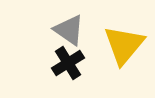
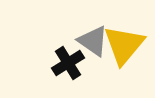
gray triangle: moved 24 px right, 11 px down
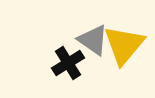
gray triangle: moved 1 px up
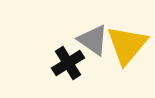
yellow triangle: moved 3 px right
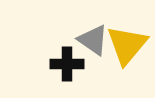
black cross: moved 1 px left, 1 px down; rotated 32 degrees clockwise
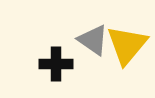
black cross: moved 11 px left
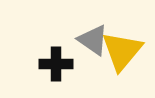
yellow triangle: moved 5 px left, 6 px down
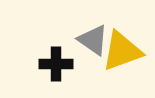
yellow triangle: rotated 30 degrees clockwise
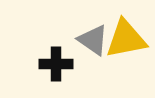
yellow triangle: moved 4 px right, 12 px up; rotated 9 degrees clockwise
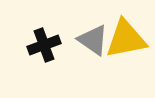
black cross: moved 12 px left, 19 px up; rotated 20 degrees counterclockwise
